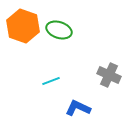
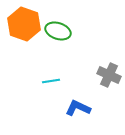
orange hexagon: moved 1 px right, 2 px up
green ellipse: moved 1 px left, 1 px down
cyan line: rotated 12 degrees clockwise
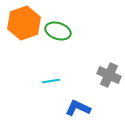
orange hexagon: moved 1 px up; rotated 20 degrees clockwise
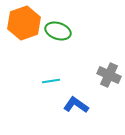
blue L-shape: moved 2 px left, 3 px up; rotated 10 degrees clockwise
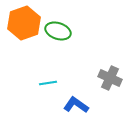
gray cross: moved 1 px right, 3 px down
cyan line: moved 3 px left, 2 px down
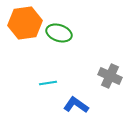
orange hexagon: moved 1 px right; rotated 12 degrees clockwise
green ellipse: moved 1 px right, 2 px down
gray cross: moved 2 px up
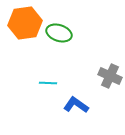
cyan line: rotated 12 degrees clockwise
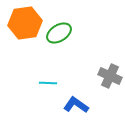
green ellipse: rotated 50 degrees counterclockwise
